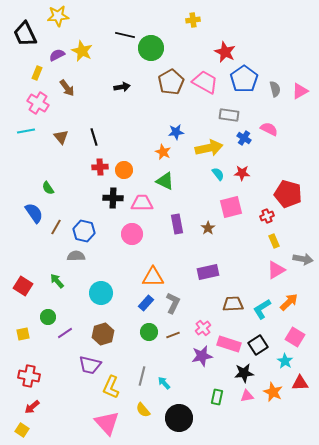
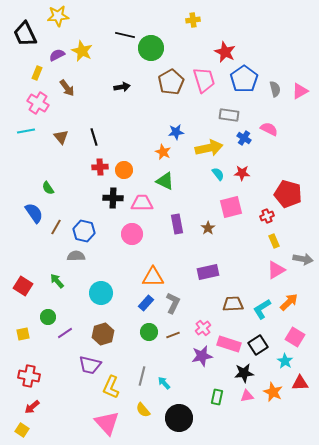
pink trapezoid at (205, 82): moved 1 px left, 2 px up; rotated 44 degrees clockwise
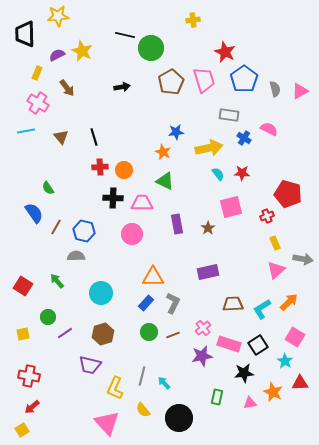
black trapezoid at (25, 34): rotated 24 degrees clockwise
yellow rectangle at (274, 241): moved 1 px right, 2 px down
pink triangle at (276, 270): rotated 12 degrees counterclockwise
yellow L-shape at (111, 387): moved 4 px right, 1 px down
pink triangle at (247, 396): moved 3 px right, 7 px down
yellow square at (22, 430): rotated 24 degrees clockwise
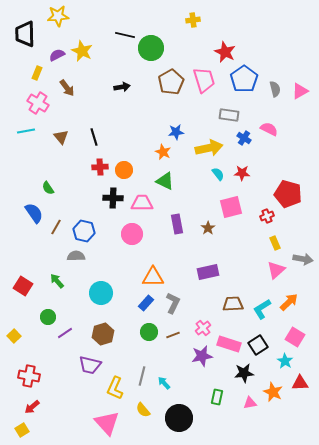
yellow square at (23, 334): moved 9 px left, 2 px down; rotated 32 degrees counterclockwise
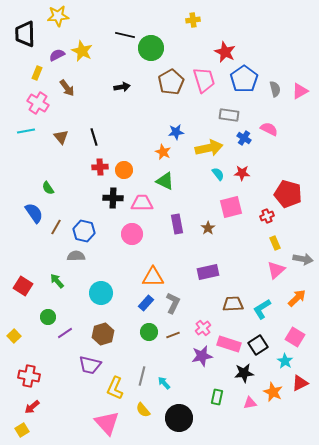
orange arrow at (289, 302): moved 8 px right, 4 px up
red triangle at (300, 383): rotated 24 degrees counterclockwise
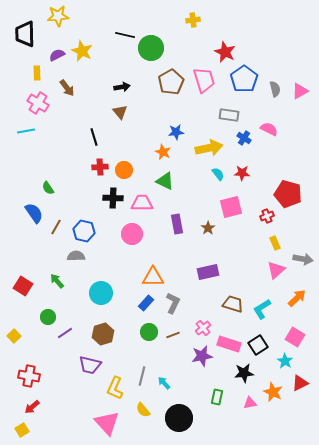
yellow rectangle at (37, 73): rotated 24 degrees counterclockwise
brown triangle at (61, 137): moved 59 px right, 25 px up
brown trapezoid at (233, 304): rotated 20 degrees clockwise
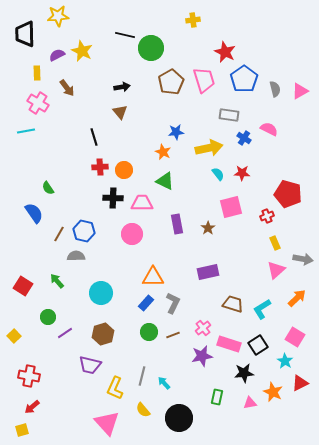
brown line at (56, 227): moved 3 px right, 7 px down
yellow square at (22, 430): rotated 16 degrees clockwise
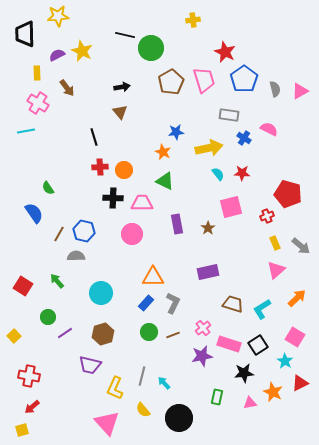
gray arrow at (303, 259): moved 2 px left, 13 px up; rotated 30 degrees clockwise
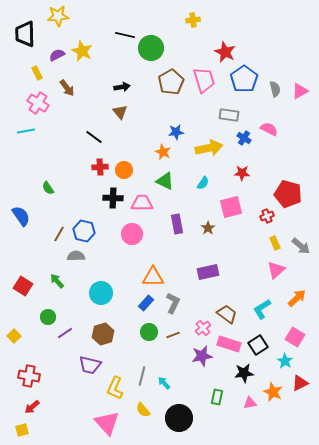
yellow rectangle at (37, 73): rotated 24 degrees counterclockwise
black line at (94, 137): rotated 36 degrees counterclockwise
cyan semicircle at (218, 174): moved 15 px left, 9 px down; rotated 72 degrees clockwise
blue semicircle at (34, 213): moved 13 px left, 3 px down
brown trapezoid at (233, 304): moved 6 px left, 10 px down; rotated 20 degrees clockwise
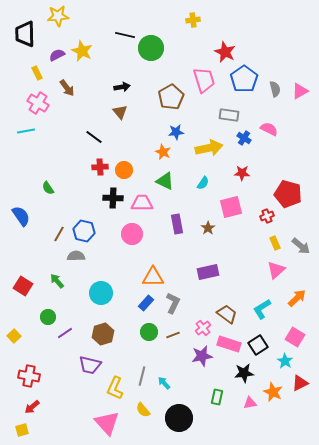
brown pentagon at (171, 82): moved 15 px down
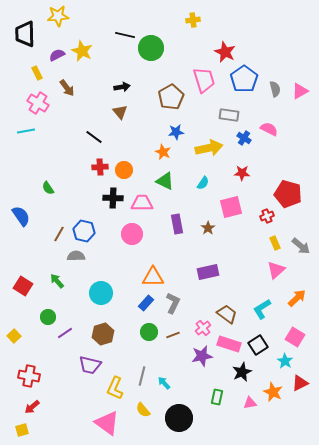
black star at (244, 373): moved 2 px left, 1 px up; rotated 18 degrees counterclockwise
pink triangle at (107, 423): rotated 12 degrees counterclockwise
